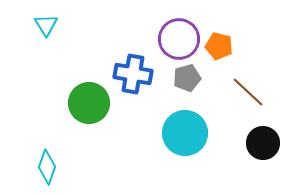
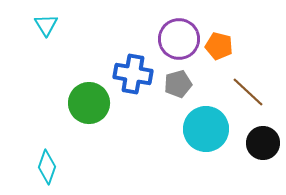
gray pentagon: moved 9 px left, 6 px down
cyan circle: moved 21 px right, 4 px up
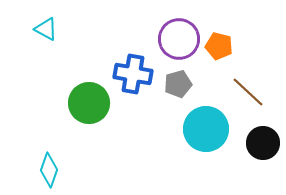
cyan triangle: moved 4 px down; rotated 30 degrees counterclockwise
cyan diamond: moved 2 px right, 3 px down
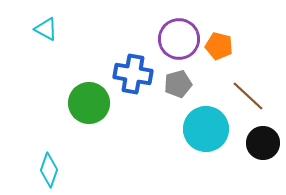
brown line: moved 4 px down
